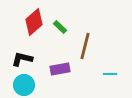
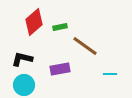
green rectangle: rotated 56 degrees counterclockwise
brown line: rotated 68 degrees counterclockwise
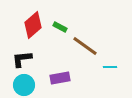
red diamond: moved 1 px left, 3 px down
green rectangle: rotated 40 degrees clockwise
black L-shape: rotated 20 degrees counterclockwise
purple rectangle: moved 9 px down
cyan line: moved 7 px up
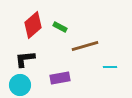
brown line: rotated 52 degrees counterclockwise
black L-shape: moved 3 px right
cyan circle: moved 4 px left
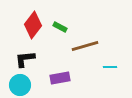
red diamond: rotated 12 degrees counterclockwise
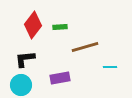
green rectangle: rotated 32 degrees counterclockwise
brown line: moved 1 px down
cyan circle: moved 1 px right
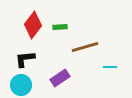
purple rectangle: rotated 24 degrees counterclockwise
